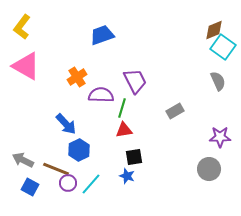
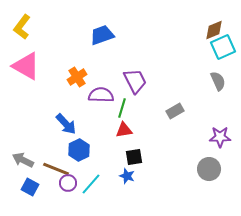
cyan square: rotated 30 degrees clockwise
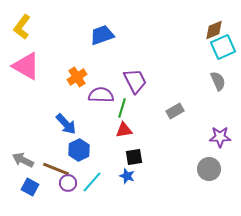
cyan line: moved 1 px right, 2 px up
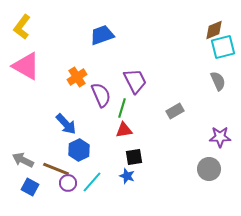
cyan square: rotated 10 degrees clockwise
purple semicircle: rotated 65 degrees clockwise
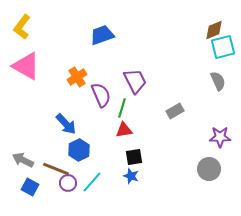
blue star: moved 4 px right
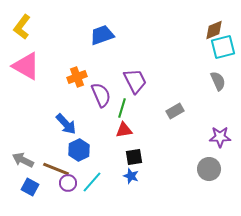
orange cross: rotated 12 degrees clockwise
